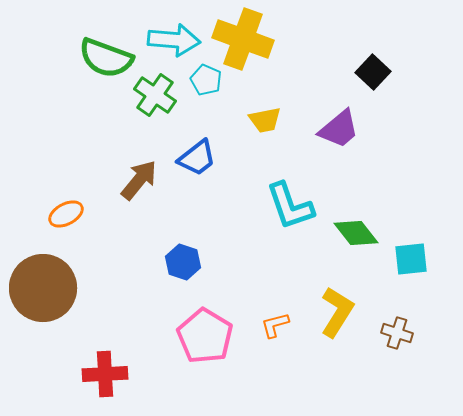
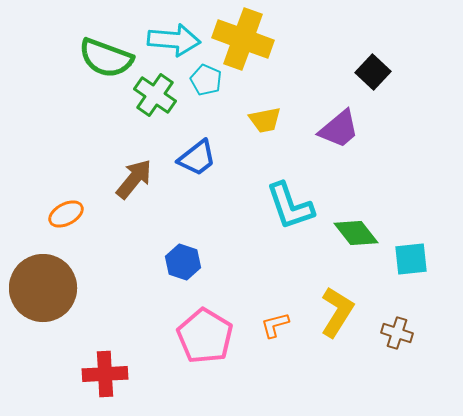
brown arrow: moved 5 px left, 1 px up
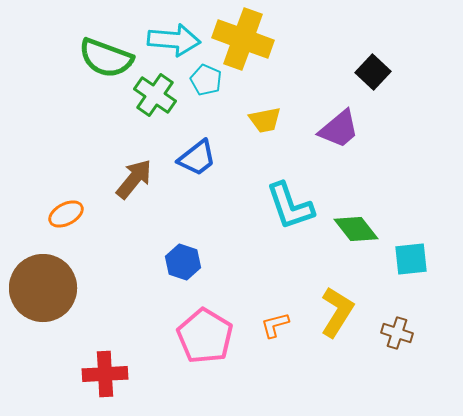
green diamond: moved 4 px up
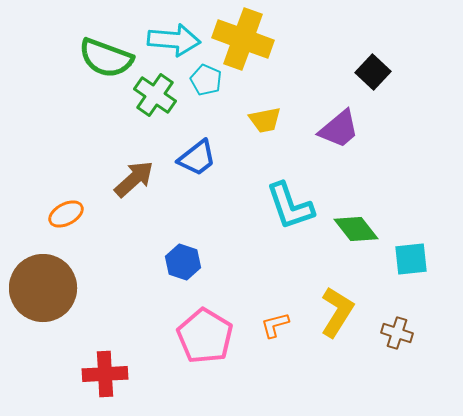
brown arrow: rotated 9 degrees clockwise
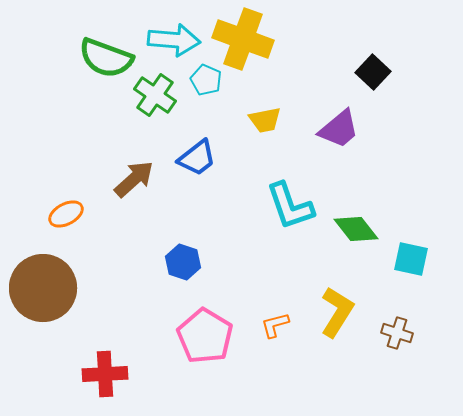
cyan square: rotated 18 degrees clockwise
